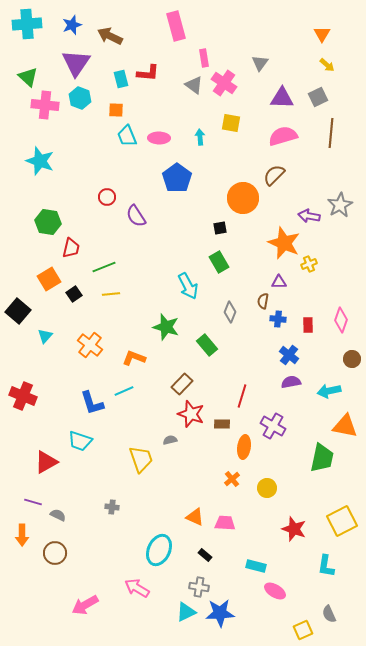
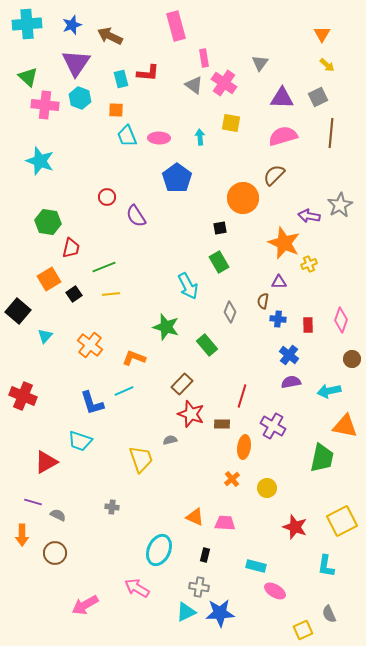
red star at (294, 529): moved 1 px right, 2 px up
black rectangle at (205, 555): rotated 64 degrees clockwise
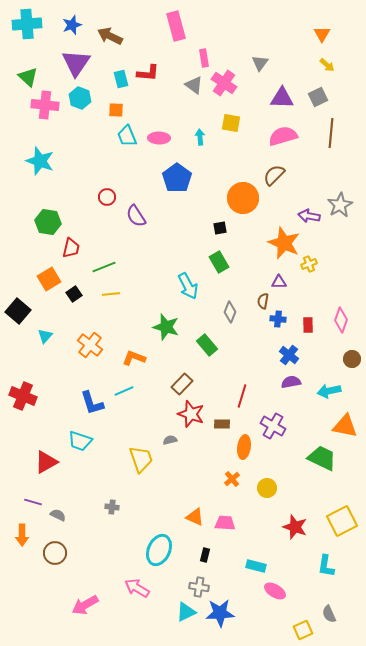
green trapezoid at (322, 458): rotated 76 degrees counterclockwise
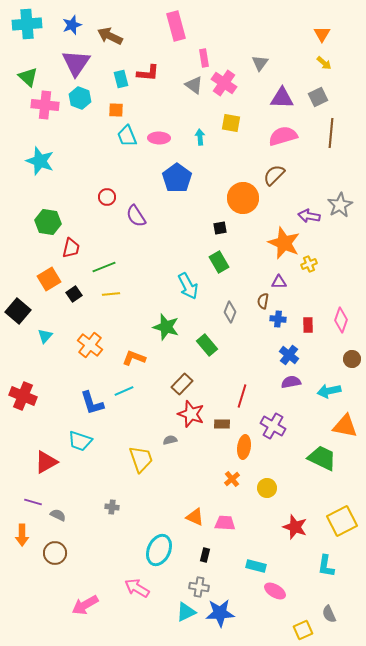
yellow arrow at (327, 65): moved 3 px left, 2 px up
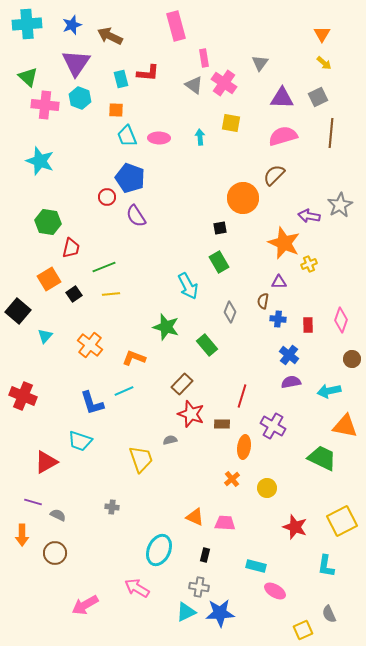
blue pentagon at (177, 178): moved 47 px left; rotated 16 degrees counterclockwise
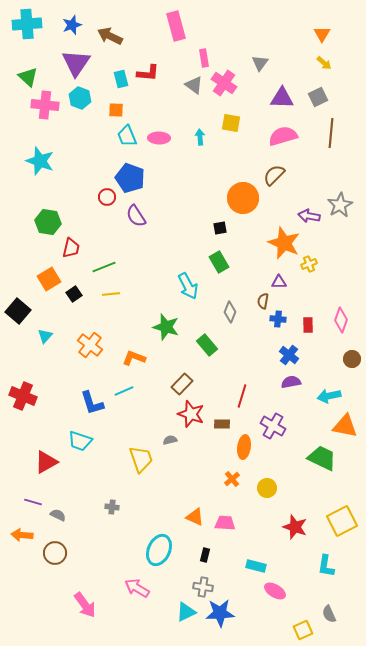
cyan arrow at (329, 391): moved 5 px down
orange arrow at (22, 535): rotated 95 degrees clockwise
gray cross at (199, 587): moved 4 px right
pink arrow at (85, 605): rotated 96 degrees counterclockwise
